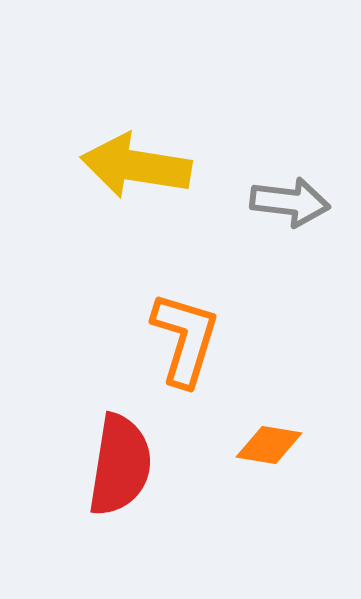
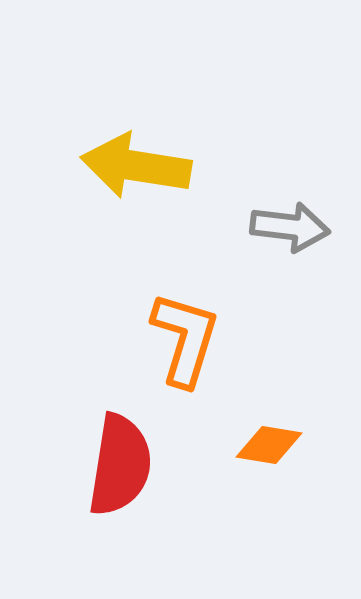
gray arrow: moved 25 px down
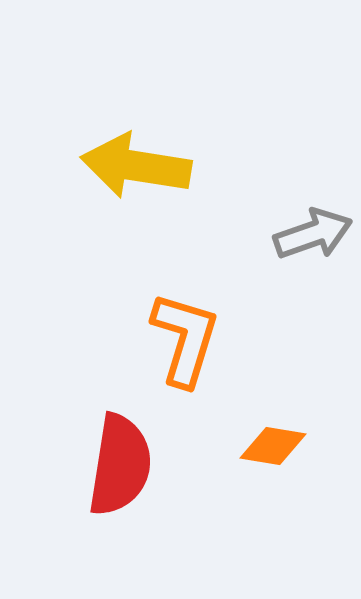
gray arrow: moved 23 px right, 7 px down; rotated 26 degrees counterclockwise
orange diamond: moved 4 px right, 1 px down
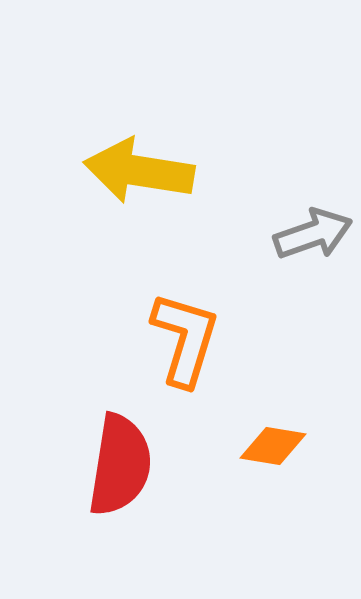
yellow arrow: moved 3 px right, 5 px down
